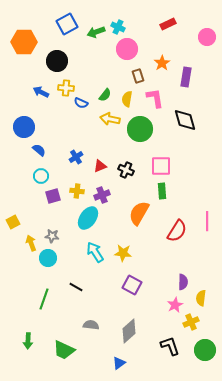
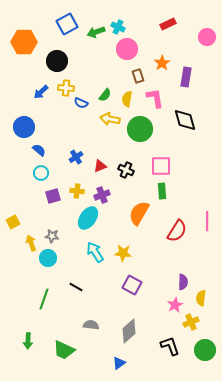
blue arrow at (41, 92): rotated 70 degrees counterclockwise
cyan circle at (41, 176): moved 3 px up
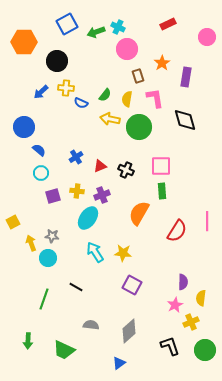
green circle at (140, 129): moved 1 px left, 2 px up
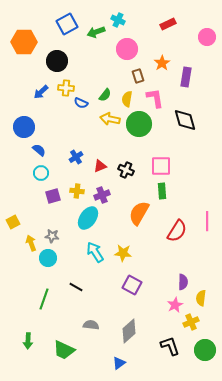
cyan cross at (118, 27): moved 7 px up
green circle at (139, 127): moved 3 px up
